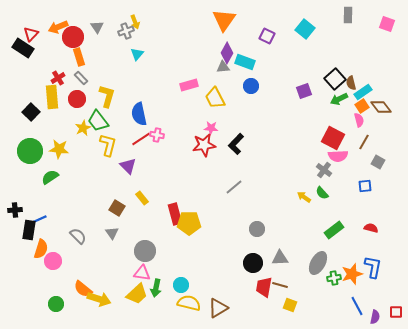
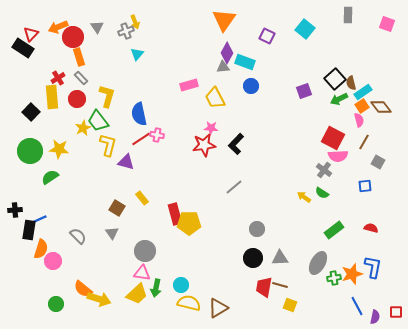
purple triangle at (128, 166): moved 2 px left, 4 px up; rotated 30 degrees counterclockwise
green semicircle at (322, 193): rotated 16 degrees counterclockwise
black circle at (253, 263): moved 5 px up
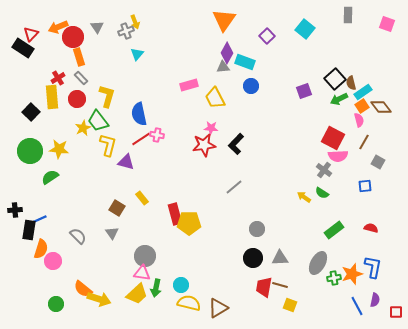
purple square at (267, 36): rotated 21 degrees clockwise
gray circle at (145, 251): moved 5 px down
purple semicircle at (375, 317): moved 17 px up
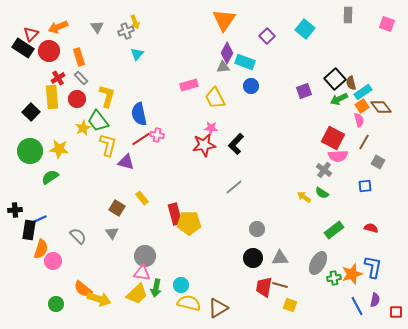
red circle at (73, 37): moved 24 px left, 14 px down
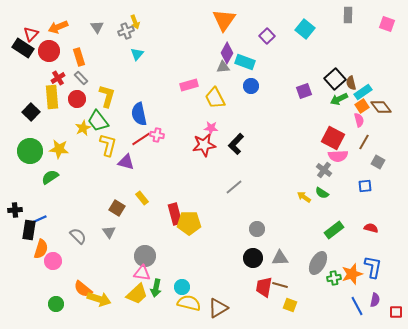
gray triangle at (112, 233): moved 3 px left, 1 px up
cyan circle at (181, 285): moved 1 px right, 2 px down
